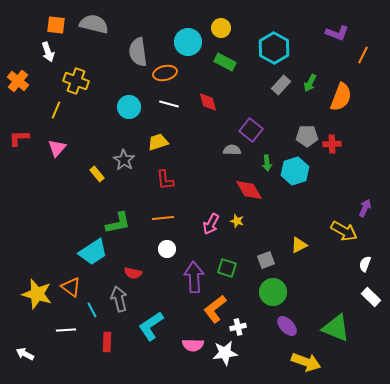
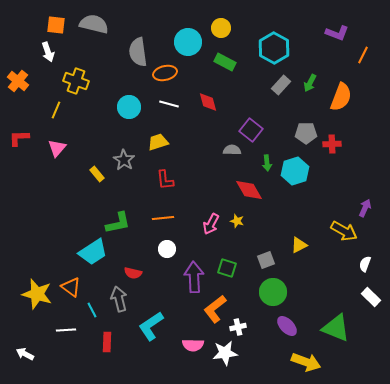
gray pentagon at (307, 136): moved 1 px left, 3 px up
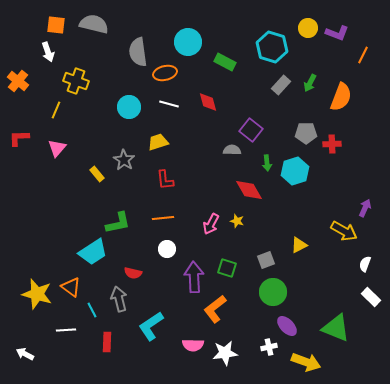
yellow circle at (221, 28): moved 87 px right
cyan hexagon at (274, 48): moved 2 px left, 1 px up; rotated 12 degrees counterclockwise
white cross at (238, 327): moved 31 px right, 20 px down
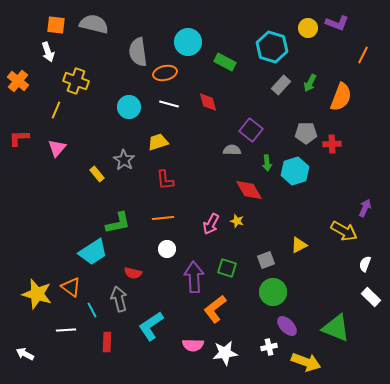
purple L-shape at (337, 33): moved 10 px up
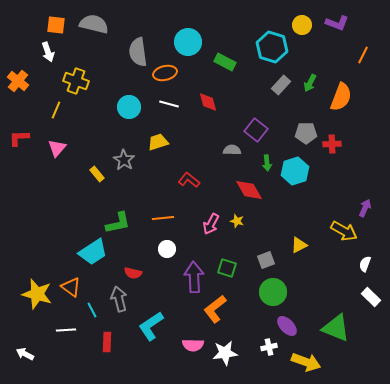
yellow circle at (308, 28): moved 6 px left, 3 px up
purple square at (251, 130): moved 5 px right
red L-shape at (165, 180): moved 24 px right; rotated 135 degrees clockwise
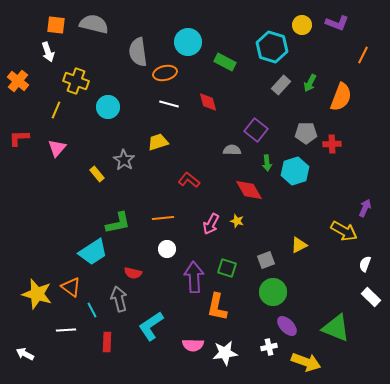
cyan circle at (129, 107): moved 21 px left
orange L-shape at (215, 309): moved 2 px right, 2 px up; rotated 40 degrees counterclockwise
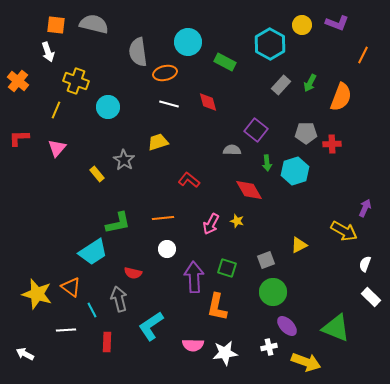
cyan hexagon at (272, 47): moved 2 px left, 3 px up; rotated 12 degrees clockwise
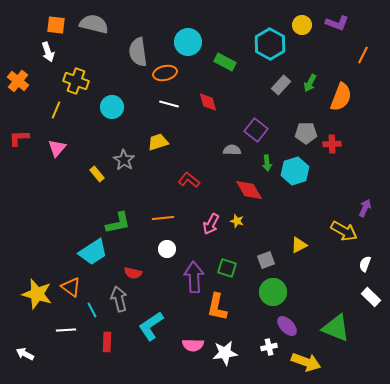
cyan circle at (108, 107): moved 4 px right
